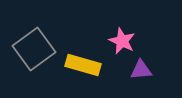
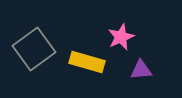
pink star: moved 1 px left, 4 px up; rotated 24 degrees clockwise
yellow rectangle: moved 4 px right, 3 px up
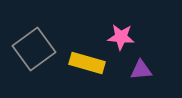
pink star: rotated 28 degrees clockwise
yellow rectangle: moved 1 px down
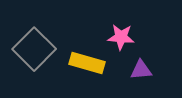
gray square: rotated 9 degrees counterclockwise
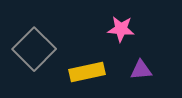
pink star: moved 8 px up
yellow rectangle: moved 9 px down; rotated 28 degrees counterclockwise
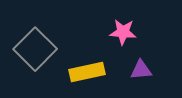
pink star: moved 2 px right, 3 px down
gray square: moved 1 px right
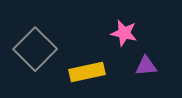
pink star: moved 1 px right, 1 px down; rotated 8 degrees clockwise
purple triangle: moved 5 px right, 4 px up
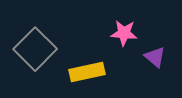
pink star: rotated 8 degrees counterclockwise
purple triangle: moved 9 px right, 9 px up; rotated 45 degrees clockwise
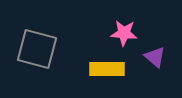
gray square: moved 2 px right; rotated 30 degrees counterclockwise
yellow rectangle: moved 20 px right, 3 px up; rotated 12 degrees clockwise
